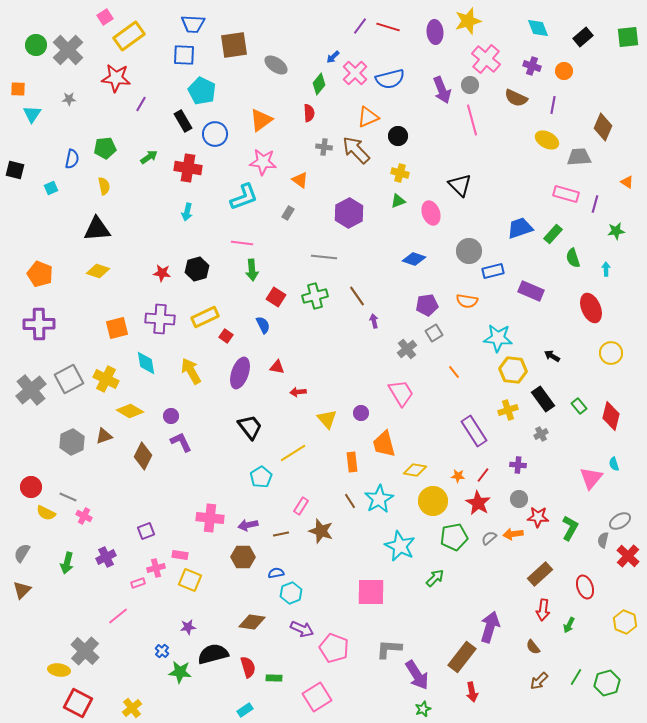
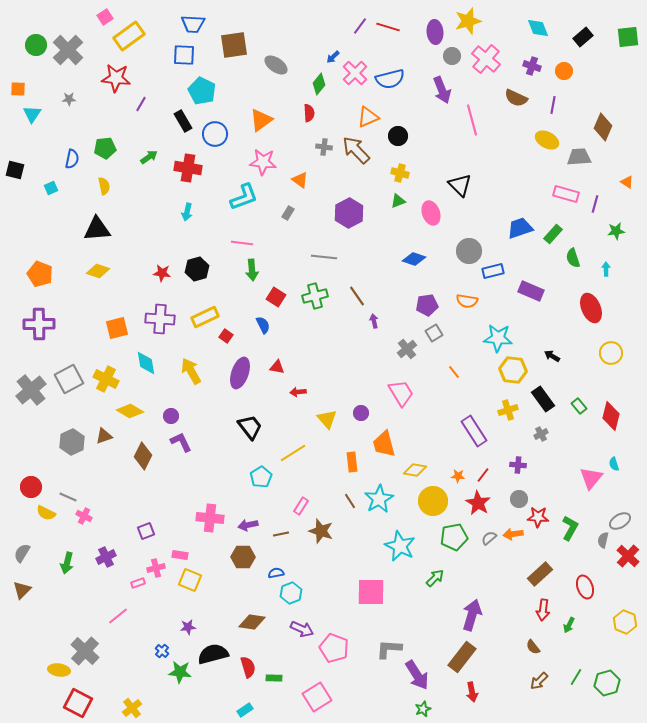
gray circle at (470, 85): moved 18 px left, 29 px up
purple arrow at (490, 627): moved 18 px left, 12 px up
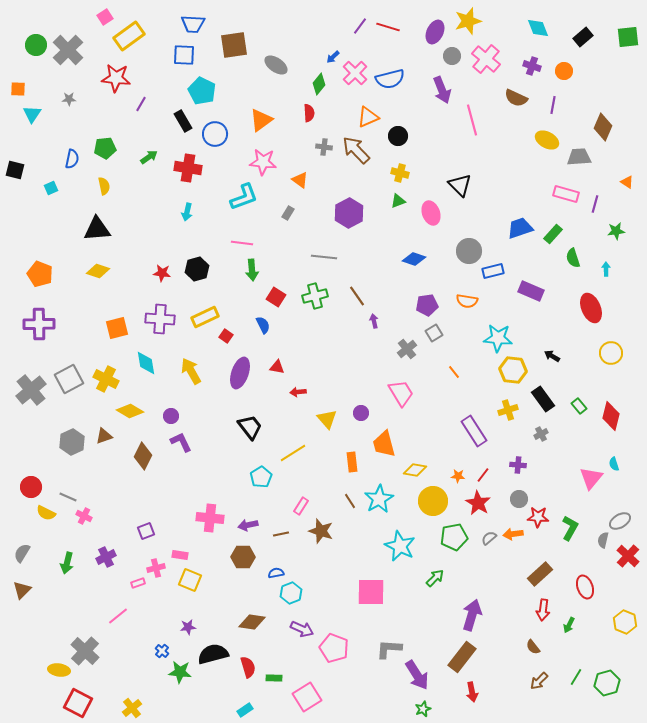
purple ellipse at (435, 32): rotated 30 degrees clockwise
pink square at (317, 697): moved 10 px left
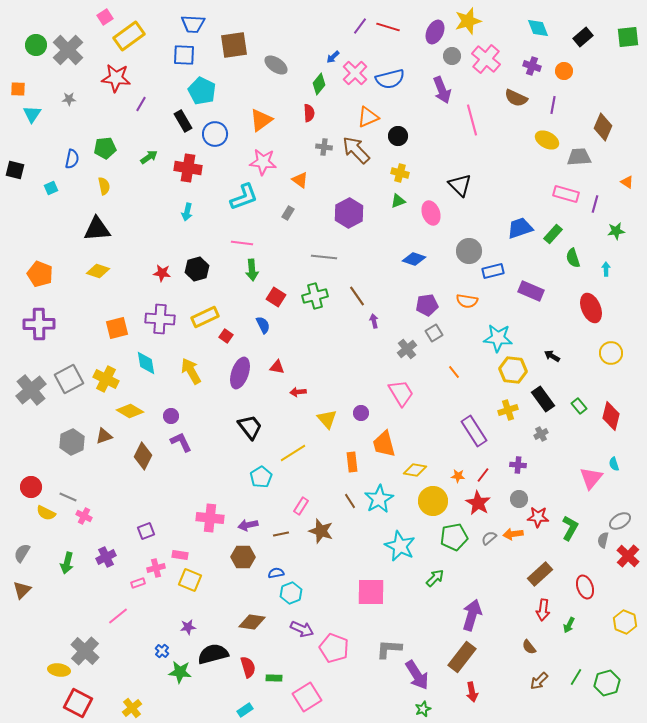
brown semicircle at (533, 647): moved 4 px left
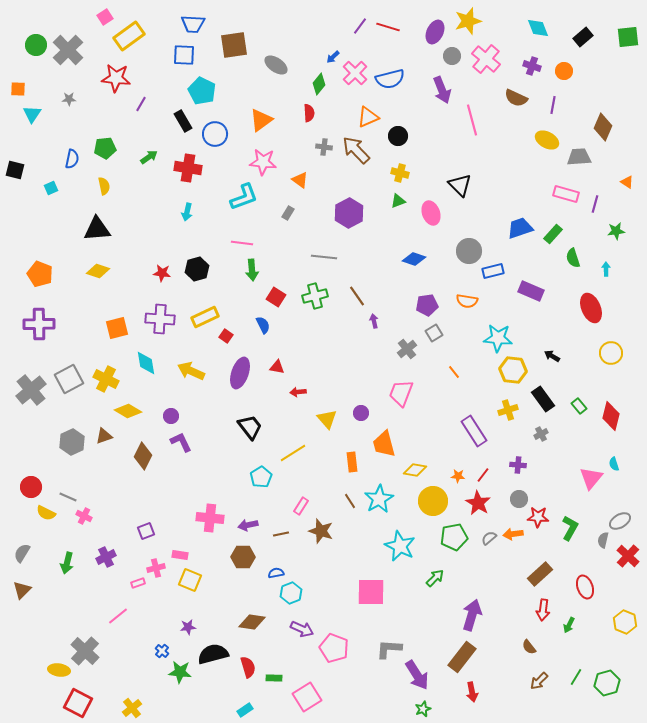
yellow arrow at (191, 371): rotated 36 degrees counterclockwise
pink trapezoid at (401, 393): rotated 128 degrees counterclockwise
yellow diamond at (130, 411): moved 2 px left
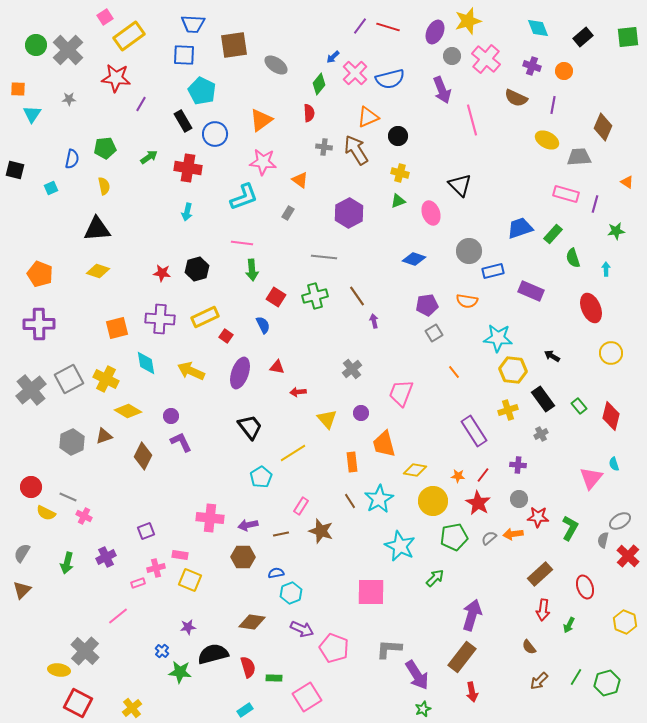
brown arrow at (356, 150): rotated 12 degrees clockwise
gray cross at (407, 349): moved 55 px left, 20 px down
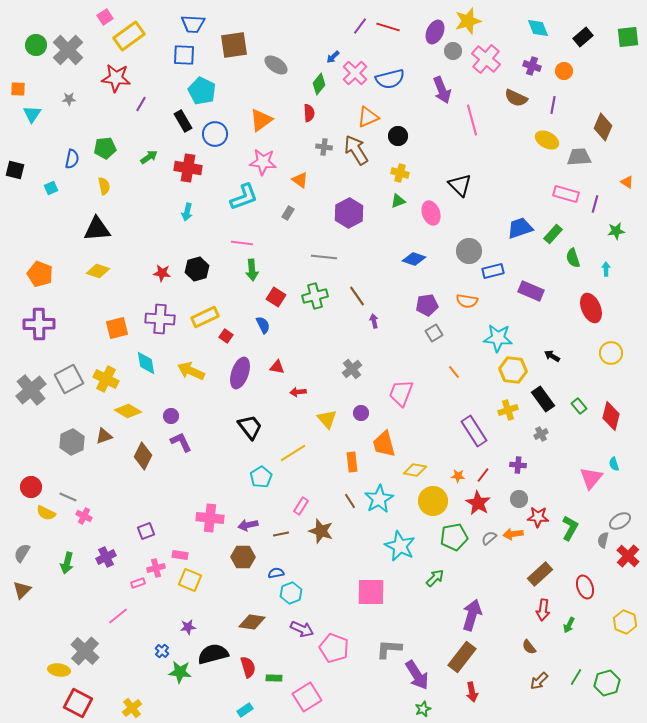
gray circle at (452, 56): moved 1 px right, 5 px up
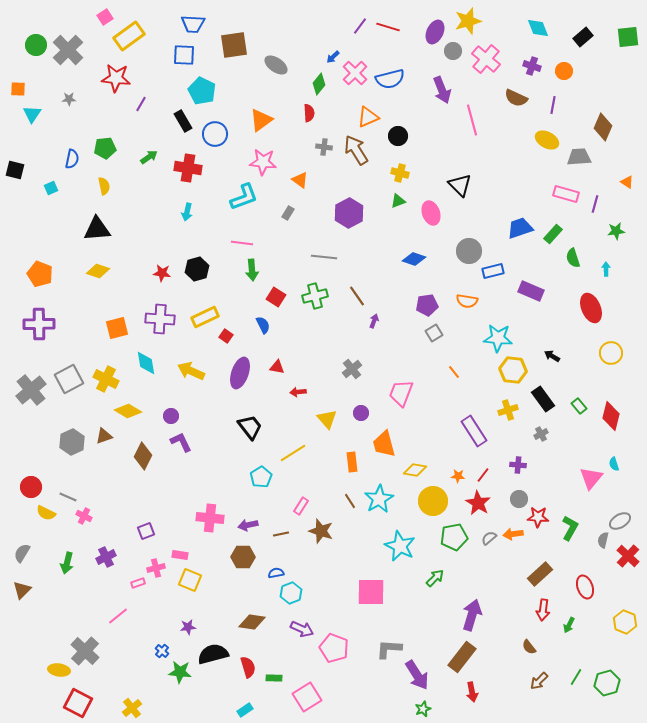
purple arrow at (374, 321): rotated 32 degrees clockwise
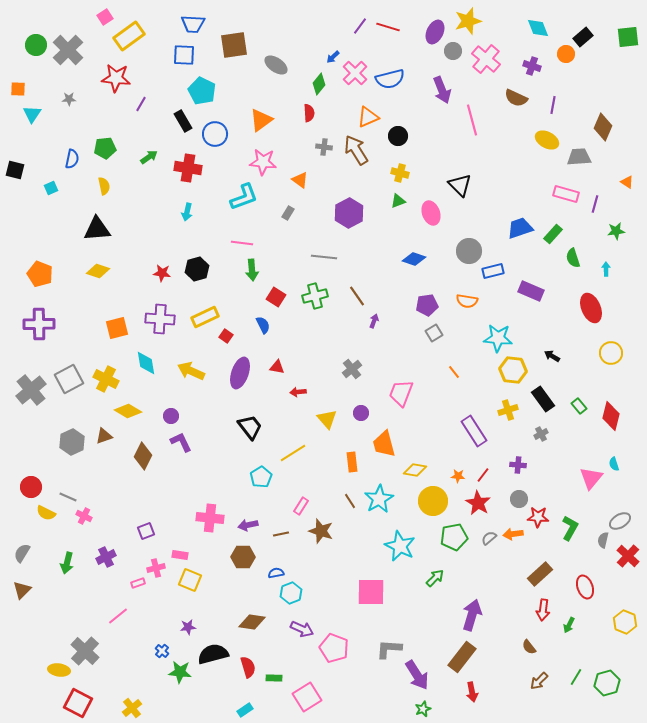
orange circle at (564, 71): moved 2 px right, 17 px up
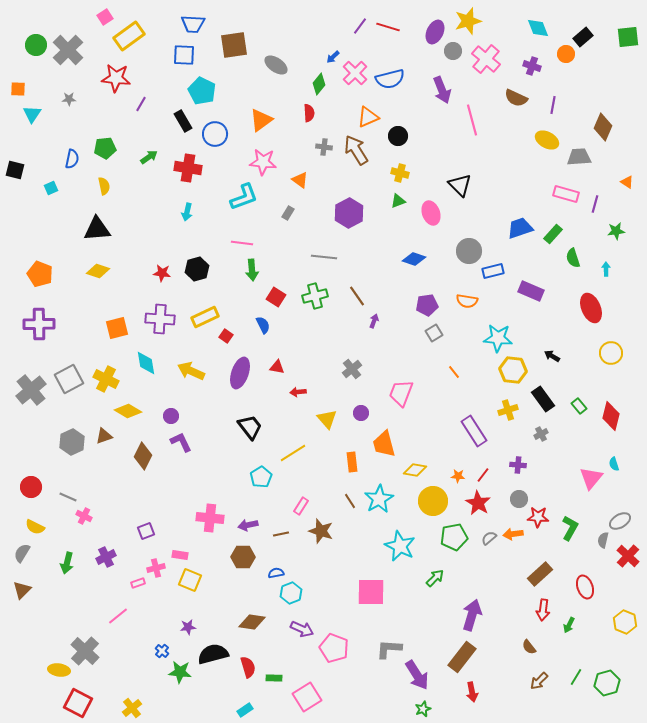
yellow semicircle at (46, 513): moved 11 px left, 14 px down
